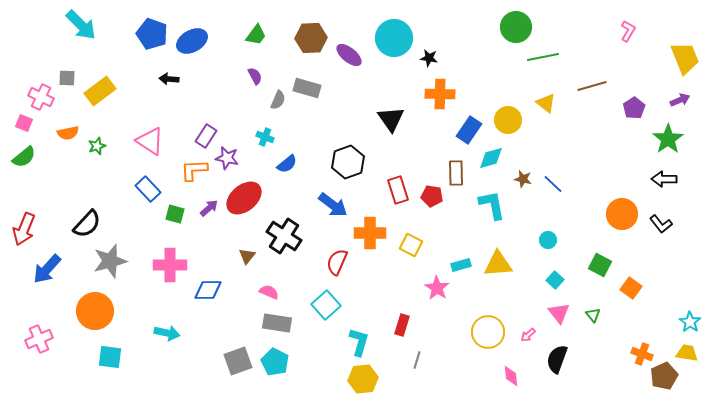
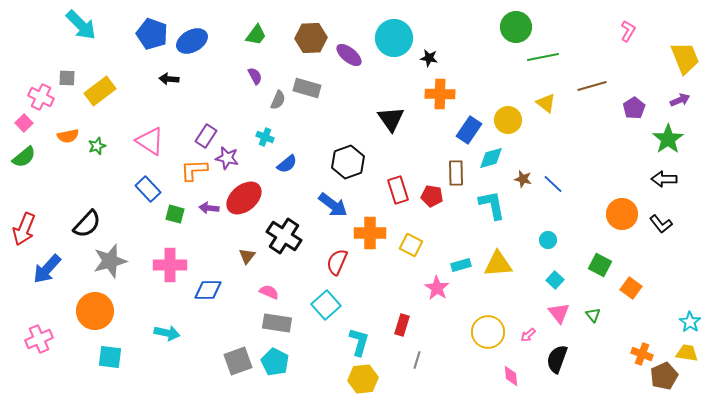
pink square at (24, 123): rotated 24 degrees clockwise
orange semicircle at (68, 133): moved 3 px down
purple arrow at (209, 208): rotated 132 degrees counterclockwise
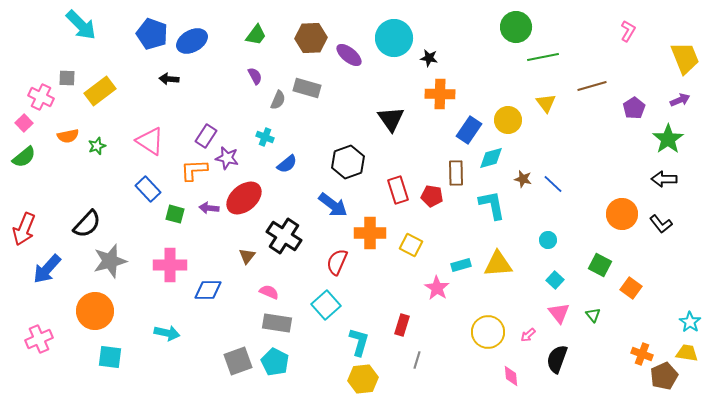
yellow triangle at (546, 103): rotated 15 degrees clockwise
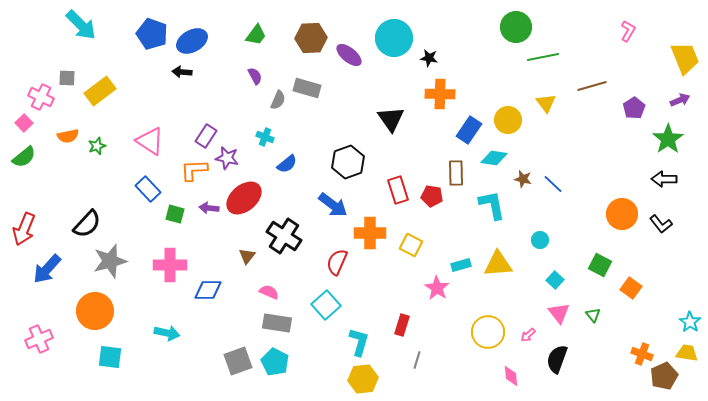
black arrow at (169, 79): moved 13 px right, 7 px up
cyan diamond at (491, 158): moved 3 px right; rotated 24 degrees clockwise
cyan circle at (548, 240): moved 8 px left
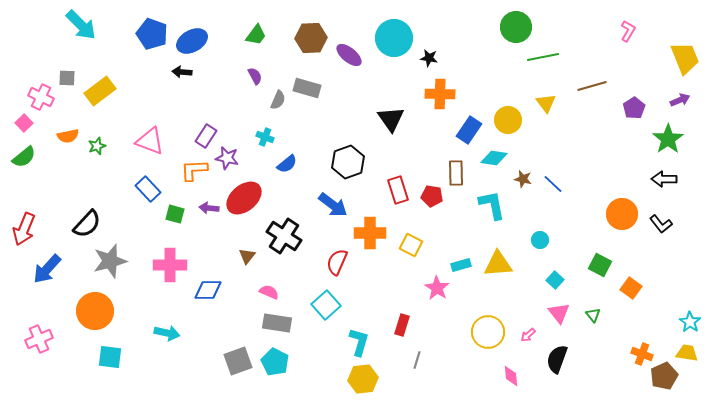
pink triangle at (150, 141): rotated 12 degrees counterclockwise
